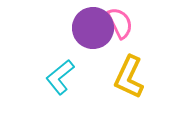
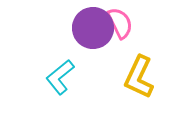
yellow L-shape: moved 10 px right
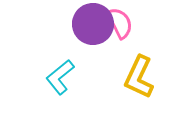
purple circle: moved 4 px up
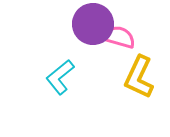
pink semicircle: moved 1 px left, 14 px down; rotated 48 degrees counterclockwise
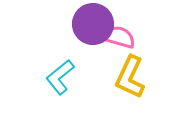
yellow L-shape: moved 9 px left
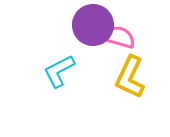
purple circle: moved 1 px down
cyan L-shape: moved 1 px left, 6 px up; rotated 12 degrees clockwise
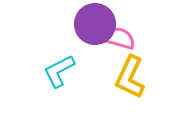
purple circle: moved 2 px right, 1 px up
pink semicircle: moved 1 px down
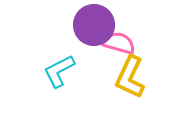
purple circle: moved 1 px left, 1 px down
pink semicircle: moved 5 px down
